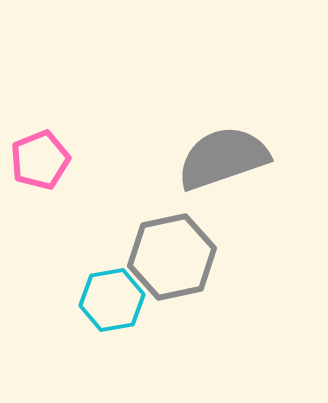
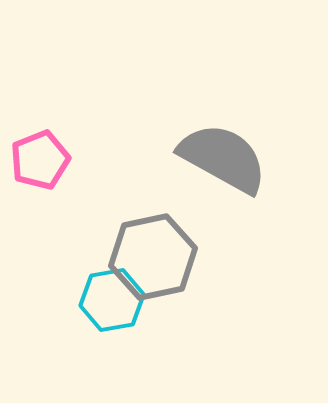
gray semicircle: rotated 48 degrees clockwise
gray hexagon: moved 19 px left
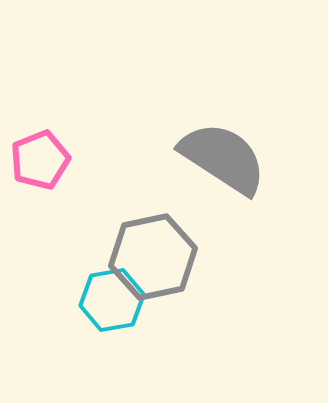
gray semicircle: rotated 4 degrees clockwise
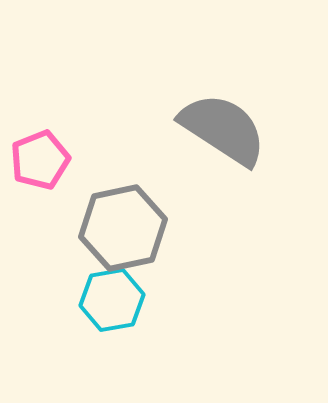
gray semicircle: moved 29 px up
gray hexagon: moved 30 px left, 29 px up
